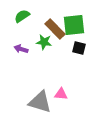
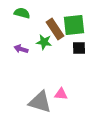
green semicircle: moved 3 px up; rotated 49 degrees clockwise
brown rectangle: rotated 10 degrees clockwise
black square: rotated 16 degrees counterclockwise
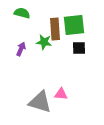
brown rectangle: rotated 30 degrees clockwise
purple arrow: rotated 96 degrees clockwise
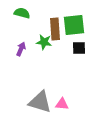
pink triangle: moved 1 px right, 10 px down
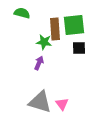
purple arrow: moved 18 px right, 14 px down
pink triangle: rotated 48 degrees clockwise
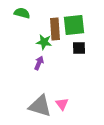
gray triangle: moved 4 px down
